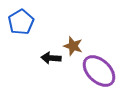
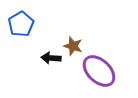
blue pentagon: moved 2 px down
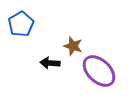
black arrow: moved 1 px left, 5 px down
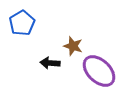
blue pentagon: moved 1 px right, 1 px up
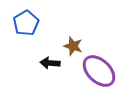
blue pentagon: moved 4 px right
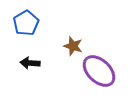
black arrow: moved 20 px left
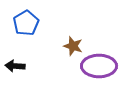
black arrow: moved 15 px left, 3 px down
purple ellipse: moved 5 px up; rotated 44 degrees counterclockwise
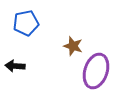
blue pentagon: rotated 20 degrees clockwise
purple ellipse: moved 3 px left, 5 px down; rotated 72 degrees counterclockwise
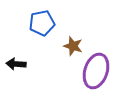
blue pentagon: moved 16 px right
black arrow: moved 1 px right, 2 px up
